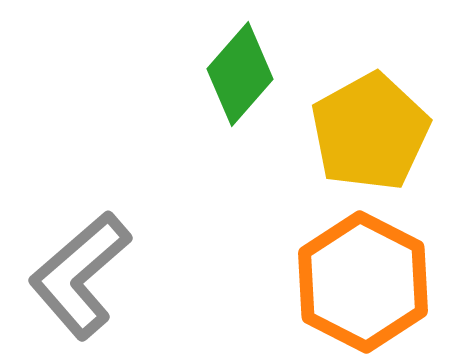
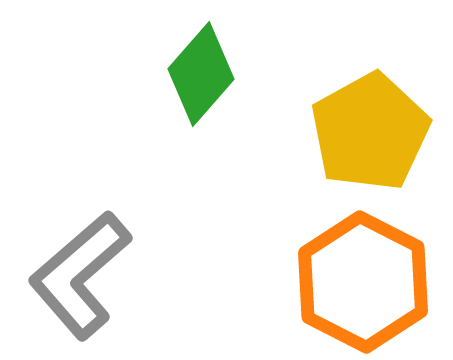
green diamond: moved 39 px left
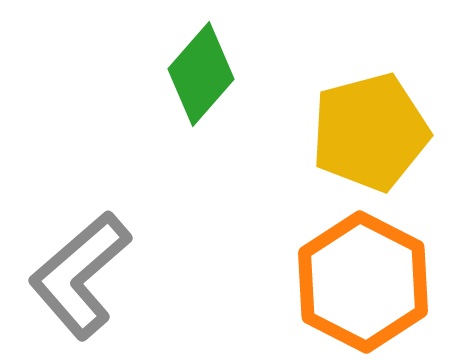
yellow pentagon: rotated 14 degrees clockwise
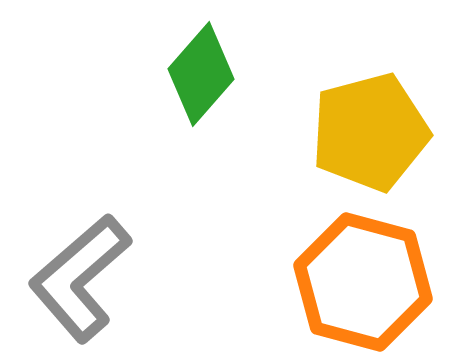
gray L-shape: moved 3 px down
orange hexagon: rotated 12 degrees counterclockwise
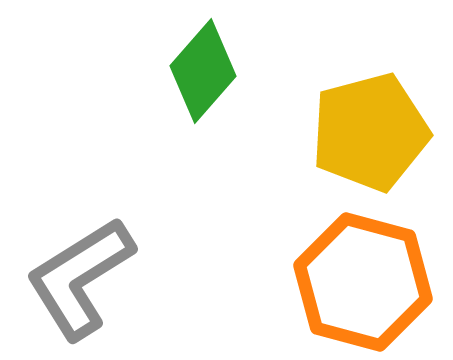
green diamond: moved 2 px right, 3 px up
gray L-shape: rotated 9 degrees clockwise
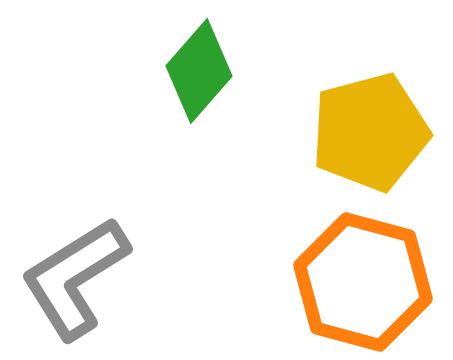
green diamond: moved 4 px left
gray L-shape: moved 5 px left
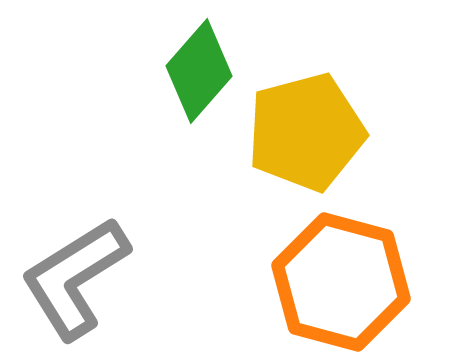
yellow pentagon: moved 64 px left
orange hexagon: moved 22 px left
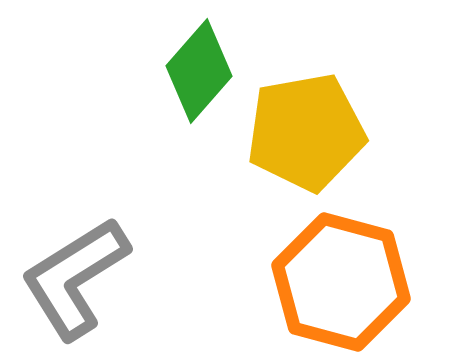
yellow pentagon: rotated 5 degrees clockwise
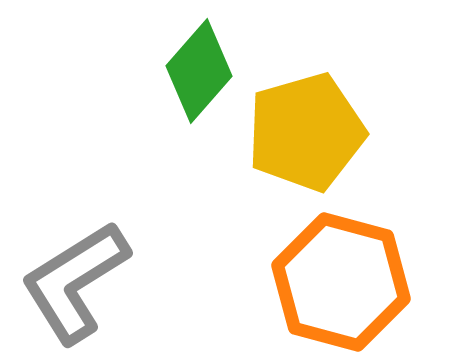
yellow pentagon: rotated 6 degrees counterclockwise
gray L-shape: moved 4 px down
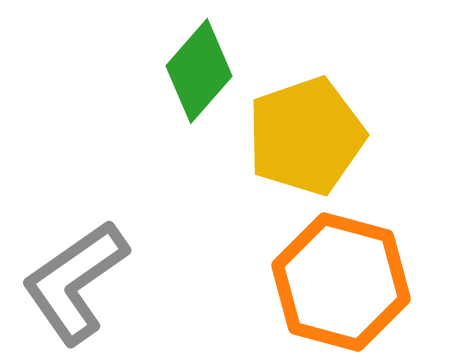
yellow pentagon: moved 4 px down; rotated 3 degrees counterclockwise
gray L-shape: rotated 3 degrees counterclockwise
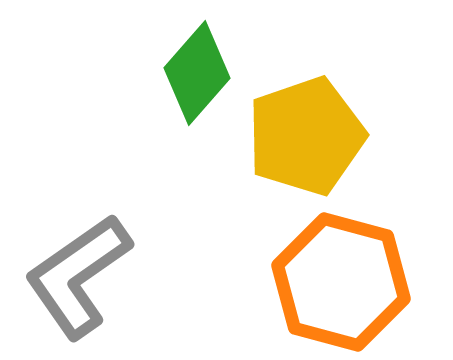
green diamond: moved 2 px left, 2 px down
gray L-shape: moved 3 px right, 6 px up
